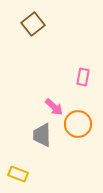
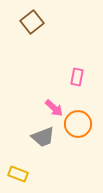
brown square: moved 1 px left, 2 px up
pink rectangle: moved 6 px left
pink arrow: moved 1 px down
gray trapezoid: moved 1 px right, 2 px down; rotated 110 degrees counterclockwise
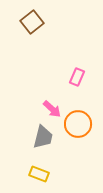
pink rectangle: rotated 12 degrees clockwise
pink arrow: moved 2 px left, 1 px down
gray trapezoid: rotated 55 degrees counterclockwise
yellow rectangle: moved 21 px right
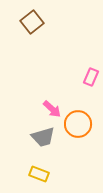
pink rectangle: moved 14 px right
gray trapezoid: rotated 60 degrees clockwise
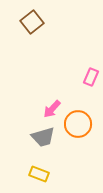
pink arrow: rotated 90 degrees clockwise
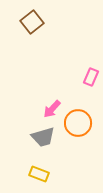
orange circle: moved 1 px up
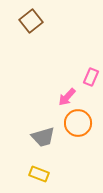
brown square: moved 1 px left, 1 px up
pink arrow: moved 15 px right, 12 px up
